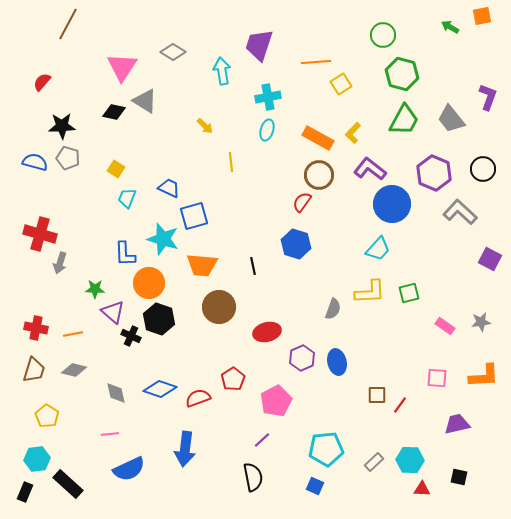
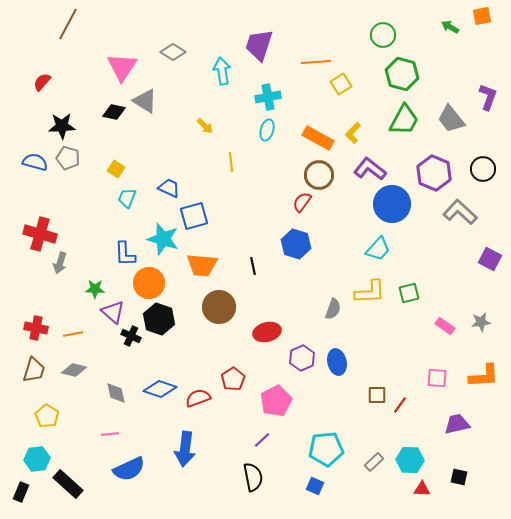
black rectangle at (25, 492): moved 4 px left
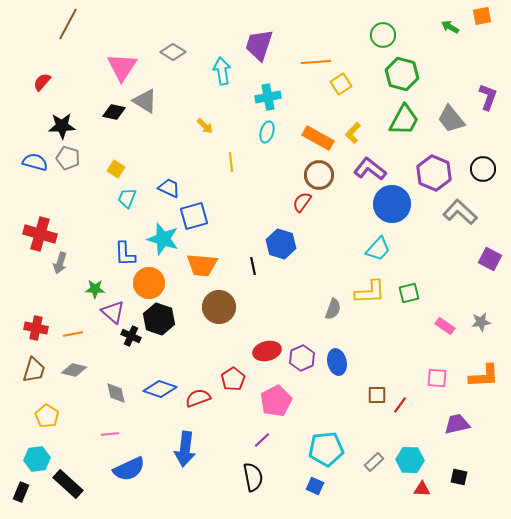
cyan ellipse at (267, 130): moved 2 px down
blue hexagon at (296, 244): moved 15 px left
red ellipse at (267, 332): moved 19 px down
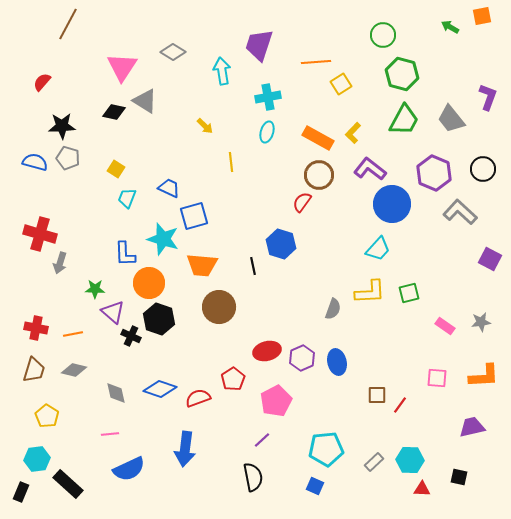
purple trapezoid at (457, 424): moved 15 px right, 3 px down
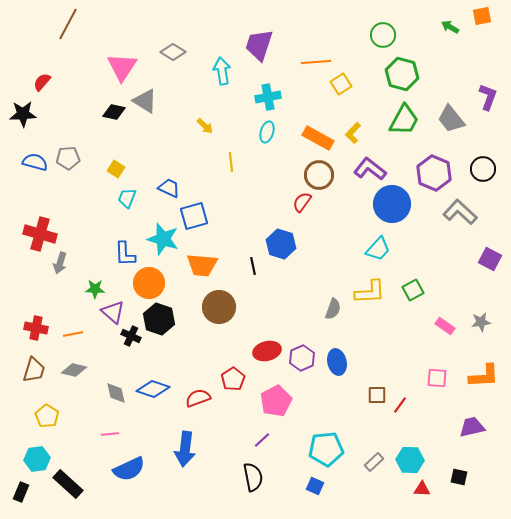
black star at (62, 126): moved 39 px left, 12 px up
gray pentagon at (68, 158): rotated 20 degrees counterclockwise
green square at (409, 293): moved 4 px right, 3 px up; rotated 15 degrees counterclockwise
blue diamond at (160, 389): moved 7 px left
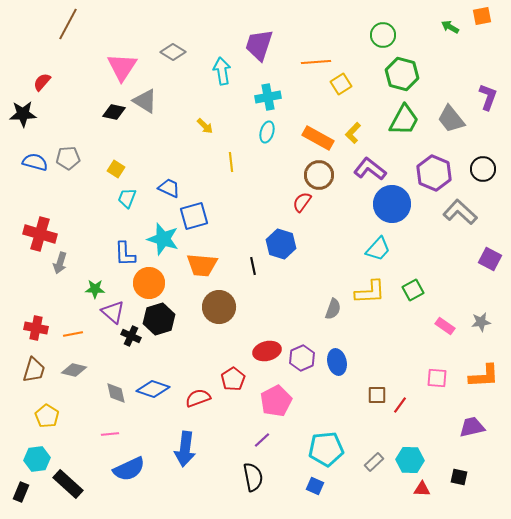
black hexagon at (159, 319): rotated 24 degrees clockwise
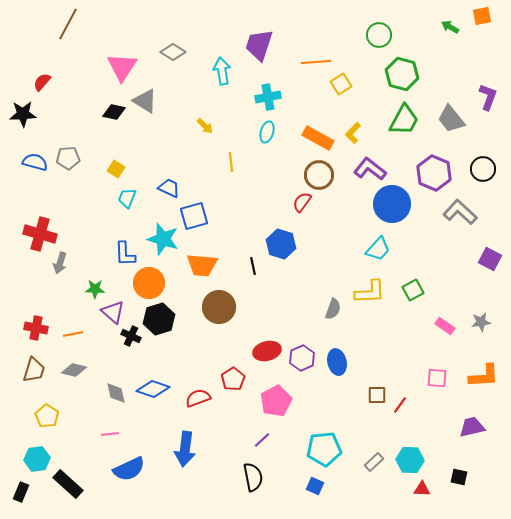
green circle at (383, 35): moved 4 px left
cyan pentagon at (326, 449): moved 2 px left
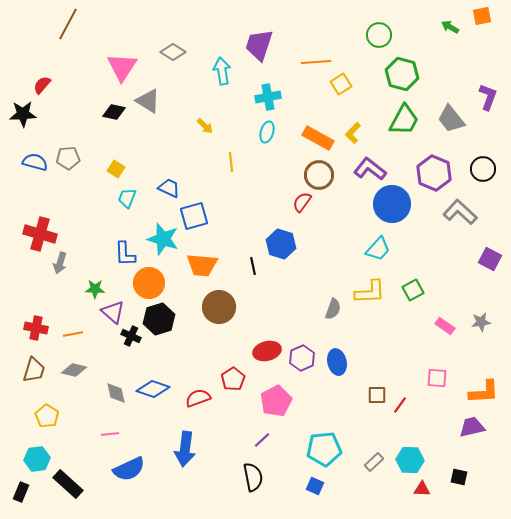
red semicircle at (42, 82): moved 3 px down
gray triangle at (145, 101): moved 3 px right
orange L-shape at (484, 376): moved 16 px down
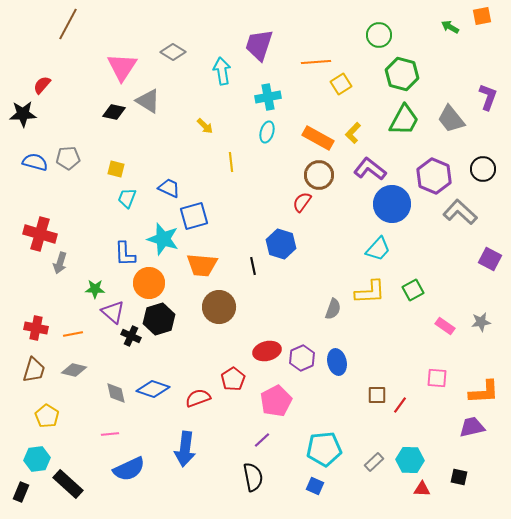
yellow square at (116, 169): rotated 18 degrees counterclockwise
purple hexagon at (434, 173): moved 3 px down
